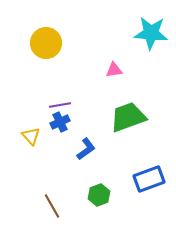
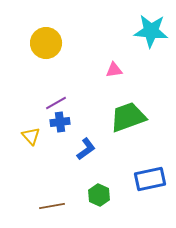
cyan star: moved 2 px up
purple line: moved 4 px left, 2 px up; rotated 20 degrees counterclockwise
blue cross: rotated 18 degrees clockwise
blue rectangle: moved 1 px right; rotated 8 degrees clockwise
green hexagon: rotated 15 degrees counterclockwise
brown line: rotated 70 degrees counterclockwise
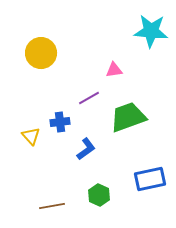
yellow circle: moved 5 px left, 10 px down
purple line: moved 33 px right, 5 px up
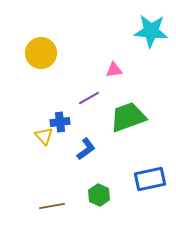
yellow triangle: moved 13 px right
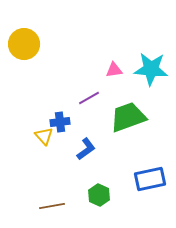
cyan star: moved 38 px down
yellow circle: moved 17 px left, 9 px up
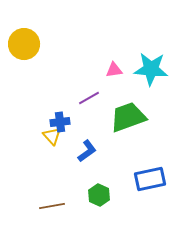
yellow triangle: moved 8 px right
blue L-shape: moved 1 px right, 2 px down
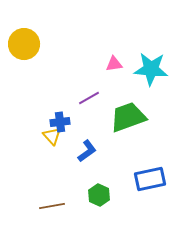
pink triangle: moved 6 px up
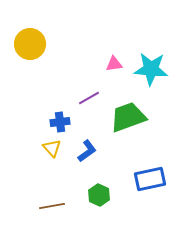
yellow circle: moved 6 px right
yellow triangle: moved 12 px down
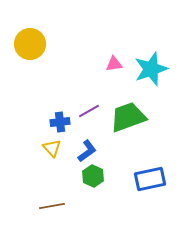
cyan star: rotated 24 degrees counterclockwise
purple line: moved 13 px down
green hexagon: moved 6 px left, 19 px up
